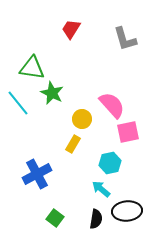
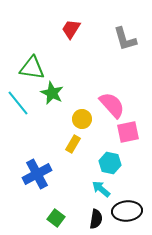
cyan hexagon: rotated 25 degrees clockwise
green square: moved 1 px right
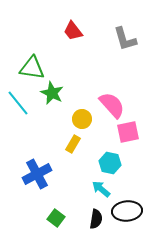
red trapezoid: moved 2 px right, 2 px down; rotated 70 degrees counterclockwise
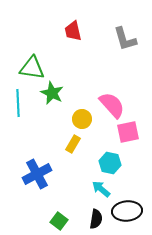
red trapezoid: rotated 25 degrees clockwise
cyan line: rotated 36 degrees clockwise
green square: moved 3 px right, 3 px down
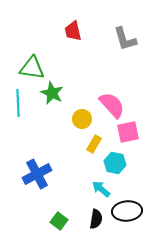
yellow rectangle: moved 21 px right
cyan hexagon: moved 5 px right
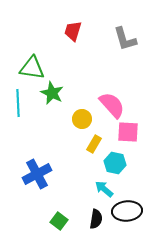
red trapezoid: rotated 30 degrees clockwise
pink square: rotated 15 degrees clockwise
cyan arrow: moved 3 px right
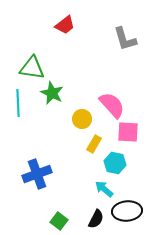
red trapezoid: moved 8 px left, 6 px up; rotated 145 degrees counterclockwise
blue cross: rotated 8 degrees clockwise
black semicircle: rotated 18 degrees clockwise
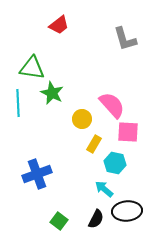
red trapezoid: moved 6 px left
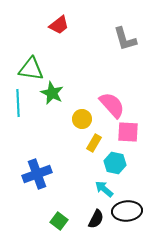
green triangle: moved 1 px left, 1 px down
yellow rectangle: moved 1 px up
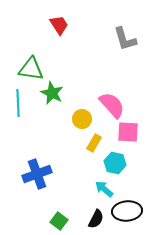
red trapezoid: rotated 85 degrees counterclockwise
